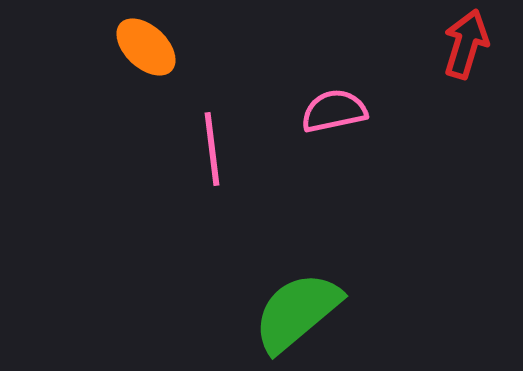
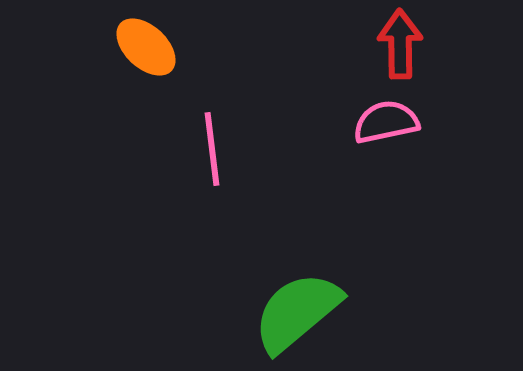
red arrow: moved 66 px left; rotated 18 degrees counterclockwise
pink semicircle: moved 52 px right, 11 px down
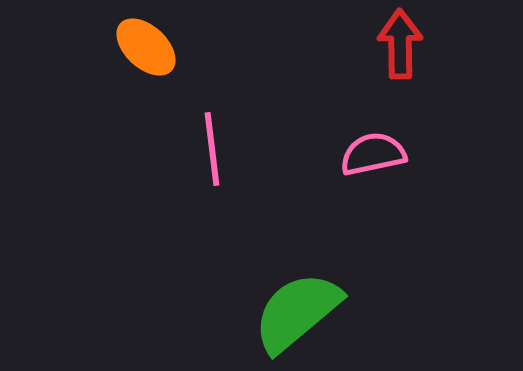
pink semicircle: moved 13 px left, 32 px down
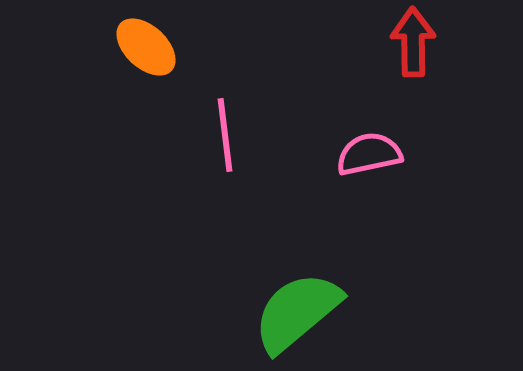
red arrow: moved 13 px right, 2 px up
pink line: moved 13 px right, 14 px up
pink semicircle: moved 4 px left
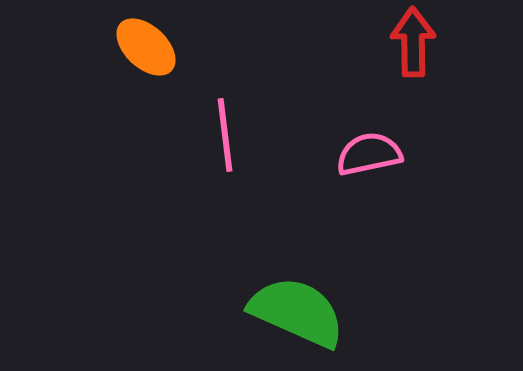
green semicircle: rotated 64 degrees clockwise
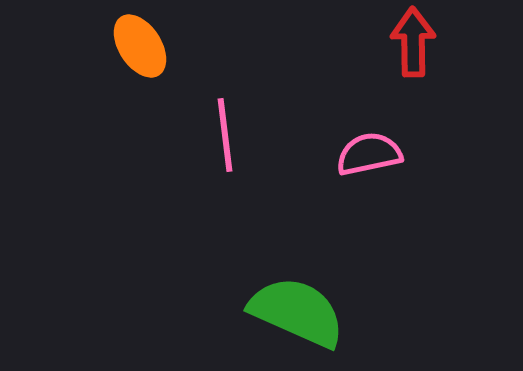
orange ellipse: moved 6 px left, 1 px up; rotated 14 degrees clockwise
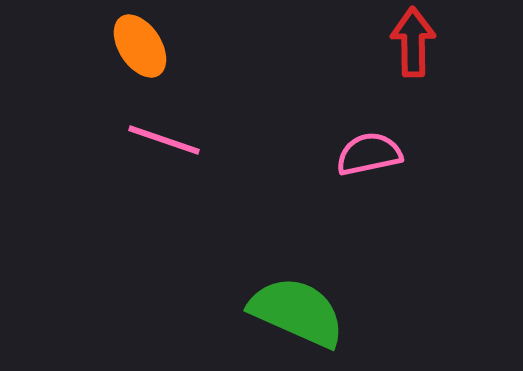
pink line: moved 61 px left, 5 px down; rotated 64 degrees counterclockwise
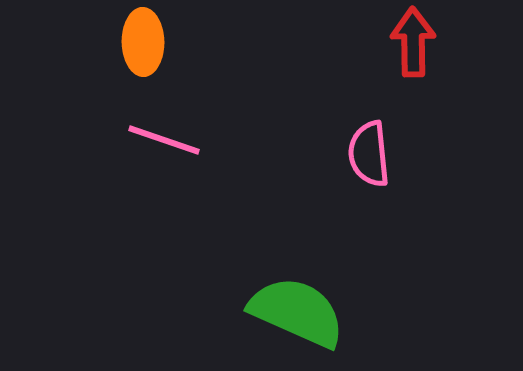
orange ellipse: moved 3 px right, 4 px up; rotated 32 degrees clockwise
pink semicircle: rotated 84 degrees counterclockwise
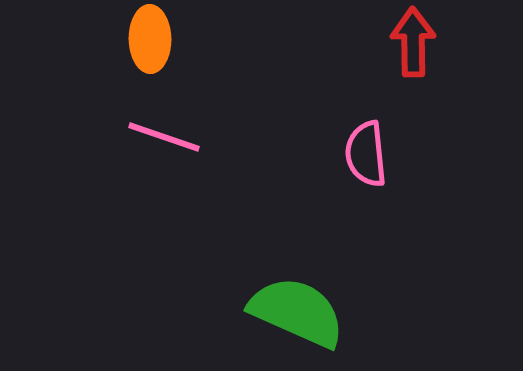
orange ellipse: moved 7 px right, 3 px up
pink line: moved 3 px up
pink semicircle: moved 3 px left
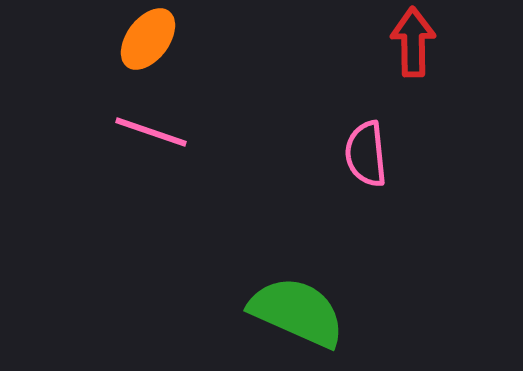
orange ellipse: moved 2 px left; rotated 38 degrees clockwise
pink line: moved 13 px left, 5 px up
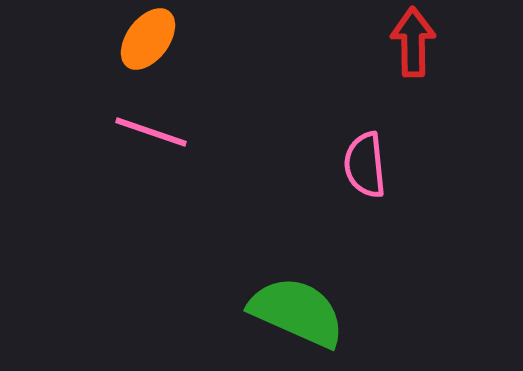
pink semicircle: moved 1 px left, 11 px down
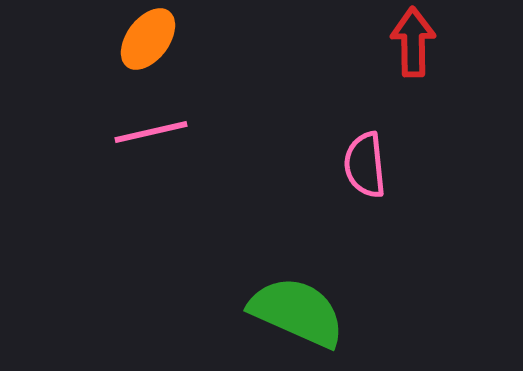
pink line: rotated 32 degrees counterclockwise
